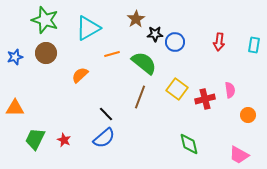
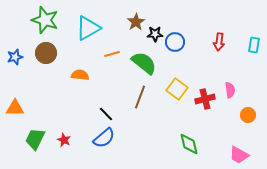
brown star: moved 3 px down
orange semicircle: rotated 48 degrees clockwise
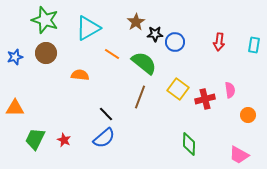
orange line: rotated 49 degrees clockwise
yellow square: moved 1 px right
green diamond: rotated 15 degrees clockwise
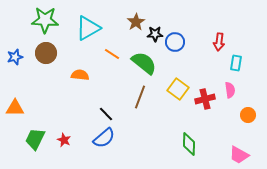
green star: rotated 16 degrees counterclockwise
cyan rectangle: moved 18 px left, 18 px down
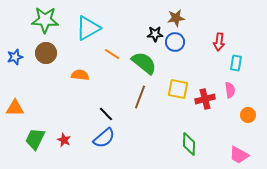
brown star: moved 40 px right, 4 px up; rotated 24 degrees clockwise
yellow square: rotated 25 degrees counterclockwise
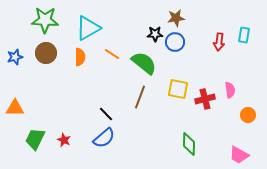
cyan rectangle: moved 8 px right, 28 px up
orange semicircle: moved 18 px up; rotated 84 degrees clockwise
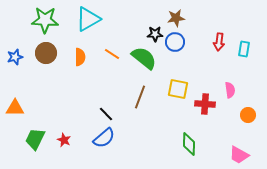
cyan triangle: moved 9 px up
cyan rectangle: moved 14 px down
green semicircle: moved 5 px up
red cross: moved 5 px down; rotated 18 degrees clockwise
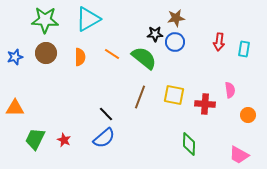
yellow square: moved 4 px left, 6 px down
